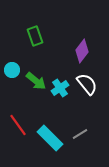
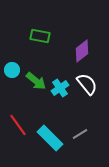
green rectangle: moved 5 px right; rotated 60 degrees counterclockwise
purple diamond: rotated 15 degrees clockwise
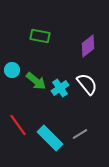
purple diamond: moved 6 px right, 5 px up
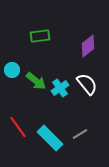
green rectangle: rotated 18 degrees counterclockwise
red line: moved 2 px down
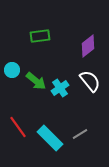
white semicircle: moved 3 px right, 3 px up
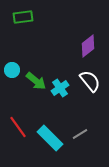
green rectangle: moved 17 px left, 19 px up
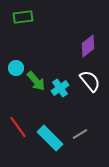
cyan circle: moved 4 px right, 2 px up
green arrow: rotated 10 degrees clockwise
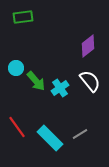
red line: moved 1 px left
